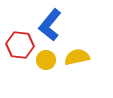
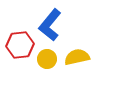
red hexagon: rotated 12 degrees counterclockwise
yellow circle: moved 1 px right, 1 px up
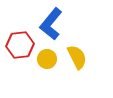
blue L-shape: moved 1 px right, 1 px up
yellow semicircle: rotated 75 degrees clockwise
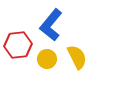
blue L-shape: moved 1 px down
red hexagon: moved 2 px left
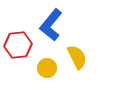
yellow circle: moved 9 px down
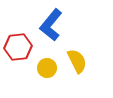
red hexagon: moved 2 px down
yellow semicircle: moved 4 px down
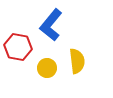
red hexagon: rotated 16 degrees clockwise
yellow semicircle: rotated 20 degrees clockwise
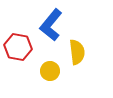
yellow semicircle: moved 9 px up
yellow circle: moved 3 px right, 3 px down
